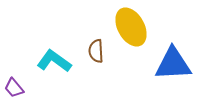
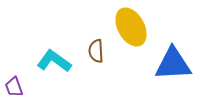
purple trapezoid: moved 1 px up; rotated 20 degrees clockwise
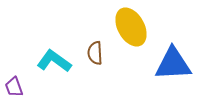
brown semicircle: moved 1 px left, 2 px down
